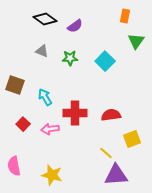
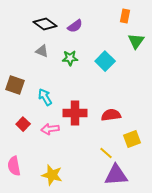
black diamond: moved 5 px down
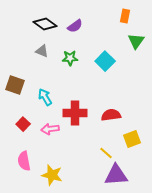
pink semicircle: moved 10 px right, 5 px up
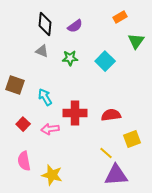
orange rectangle: moved 5 px left, 1 px down; rotated 48 degrees clockwise
black diamond: rotated 60 degrees clockwise
